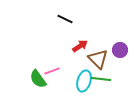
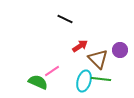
pink line: rotated 14 degrees counterclockwise
green semicircle: moved 3 px down; rotated 150 degrees clockwise
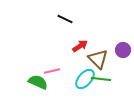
purple circle: moved 3 px right
pink line: rotated 21 degrees clockwise
cyan ellipse: moved 1 px right, 2 px up; rotated 25 degrees clockwise
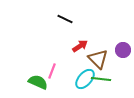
pink line: rotated 56 degrees counterclockwise
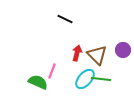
red arrow: moved 3 px left, 7 px down; rotated 42 degrees counterclockwise
brown triangle: moved 1 px left, 4 px up
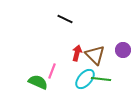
brown triangle: moved 2 px left
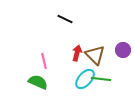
pink line: moved 8 px left, 10 px up; rotated 35 degrees counterclockwise
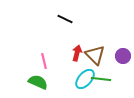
purple circle: moved 6 px down
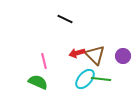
red arrow: rotated 119 degrees counterclockwise
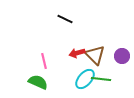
purple circle: moved 1 px left
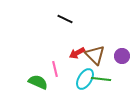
red arrow: rotated 14 degrees counterclockwise
pink line: moved 11 px right, 8 px down
cyan ellipse: rotated 10 degrees counterclockwise
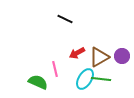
brown triangle: moved 4 px right, 2 px down; rotated 45 degrees clockwise
